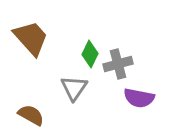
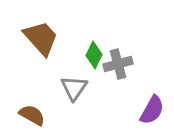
brown trapezoid: moved 10 px right
green diamond: moved 4 px right, 1 px down
purple semicircle: moved 13 px right, 12 px down; rotated 72 degrees counterclockwise
brown semicircle: moved 1 px right
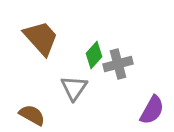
green diamond: rotated 16 degrees clockwise
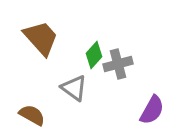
gray triangle: rotated 28 degrees counterclockwise
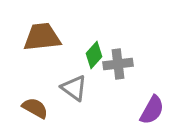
brown trapezoid: moved 1 px right, 1 px up; rotated 54 degrees counterclockwise
gray cross: rotated 8 degrees clockwise
brown semicircle: moved 3 px right, 7 px up
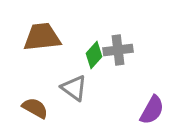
gray cross: moved 14 px up
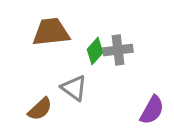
brown trapezoid: moved 9 px right, 5 px up
green diamond: moved 1 px right, 4 px up
brown semicircle: moved 5 px right, 1 px down; rotated 108 degrees clockwise
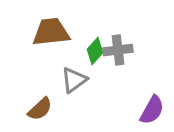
gray triangle: moved 8 px up; rotated 48 degrees clockwise
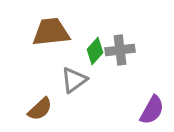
gray cross: moved 2 px right
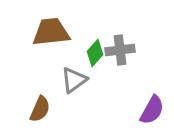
green diamond: moved 2 px down
brown semicircle: rotated 24 degrees counterclockwise
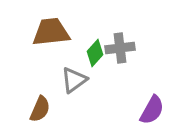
gray cross: moved 2 px up
